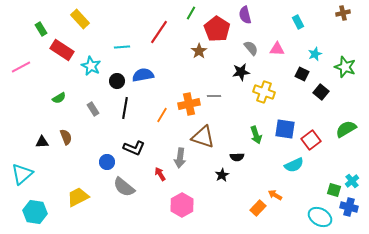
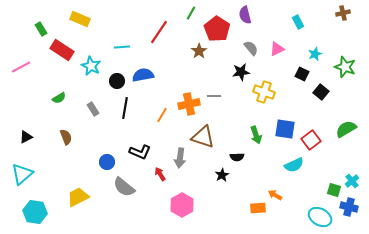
yellow rectangle at (80, 19): rotated 24 degrees counterclockwise
pink triangle at (277, 49): rotated 28 degrees counterclockwise
black triangle at (42, 142): moved 16 px left, 5 px up; rotated 24 degrees counterclockwise
black L-shape at (134, 148): moved 6 px right, 4 px down
orange rectangle at (258, 208): rotated 42 degrees clockwise
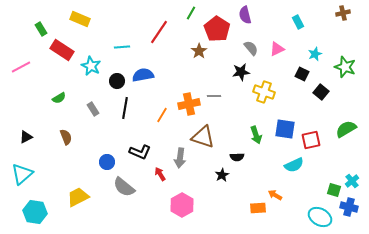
red square at (311, 140): rotated 24 degrees clockwise
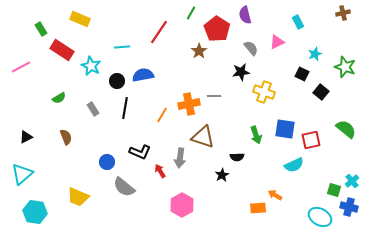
pink triangle at (277, 49): moved 7 px up
green semicircle at (346, 129): rotated 70 degrees clockwise
red arrow at (160, 174): moved 3 px up
yellow trapezoid at (78, 197): rotated 130 degrees counterclockwise
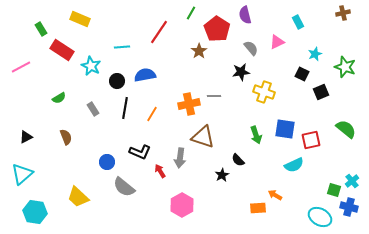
blue semicircle at (143, 75): moved 2 px right
black square at (321, 92): rotated 28 degrees clockwise
orange line at (162, 115): moved 10 px left, 1 px up
black semicircle at (237, 157): moved 1 px right, 3 px down; rotated 48 degrees clockwise
yellow trapezoid at (78, 197): rotated 20 degrees clockwise
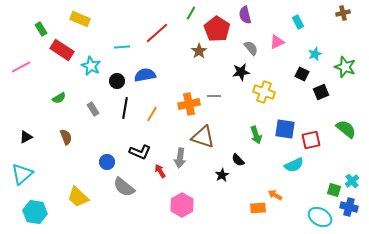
red line at (159, 32): moved 2 px left, 1 px down; rotated 15 degrees clockwise
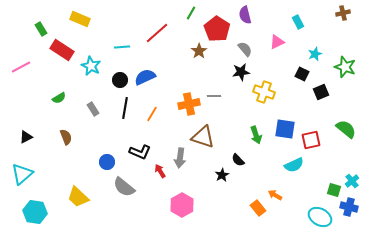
gray semicircle at (251, 48): moved 6 px left, 1 px down
blue semicircle at (145, 75): moved 2 px down; rotated 15 degrees counterclockwise
black circle at (117, 81): moved 3 px right, 1 px up
orange rectangle at (258, 208): rotated 56 degrees clockwise
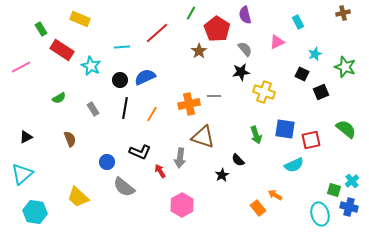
brown semicircle at (66, 137): moved 4 px right, 2 px down
cyan ellipse at (320, 217): moved 3 px up; rotated 45 degrees clockwise
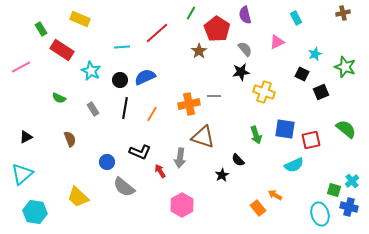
cyan rectangle at (298, 22): moved 2 px left, 4 px up
cyan star at (91, 66): moved 5 px down
green semicircle at (59, 98): rotated 56 degrees clockwise
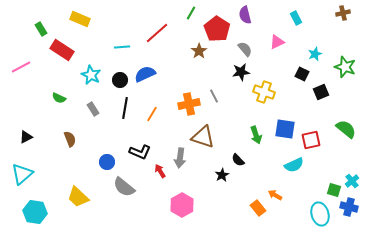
cyan star at (91, 71): moved 4 px down
blue semicircle at (145, 77): moved 3 px up
gray line at (214, 96): rotated 64 degrees clockwise
